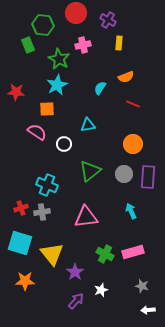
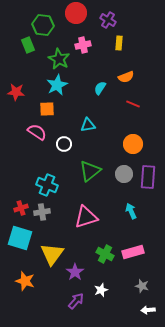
pink triangle: rotated 10 degrees counterclockwise
cyan square: moved 5 px up
yellow triangle: rotated 15 degrees clockwise
orange star: rotated 18 degrees clockwise
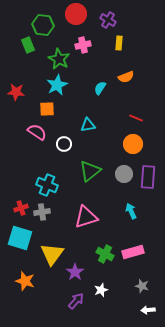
red circle: moved 1 px down
red line: moved 3 px right, 14 px down
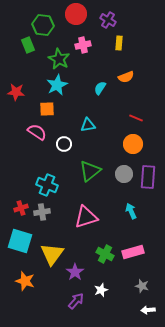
cyan square: moved 3 px down
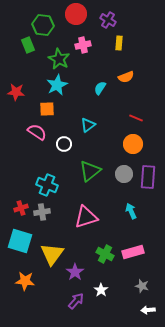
cyan triangle: rotated 28 degrees counterclockwise
orange star: rotated 12 degrees counterclockwise
white star: rotated 16 degrees counterclockwise
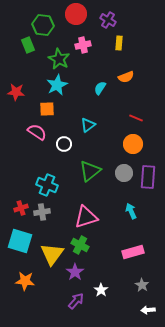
gray circle: moved 1 px up
green cross: moved 25 px left, 9 px up
gray star: moved 1 px up; rotated 16 degrees clockwise
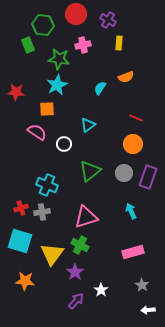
green star: rotated 20 degrees counterclockwise
purple rectangle: rotated 15 degrees clockwise
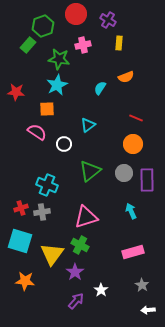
green hexagon: moved 1 px down; rotated 25 degrees counterclockwise
green rectangle: rotated 63 degrees clockwise
purple rectangle: moved 1 px left, 3 px down; rotated 20 degrees counterclockwise
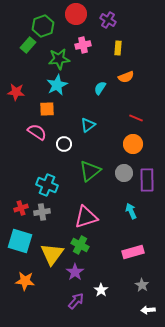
yellow rectangle: moved 1 px left, 5 px down
green star: rotated 15 degrees counterclockwise
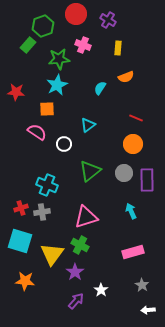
pink cross: rotated 35 degrees clockwise
